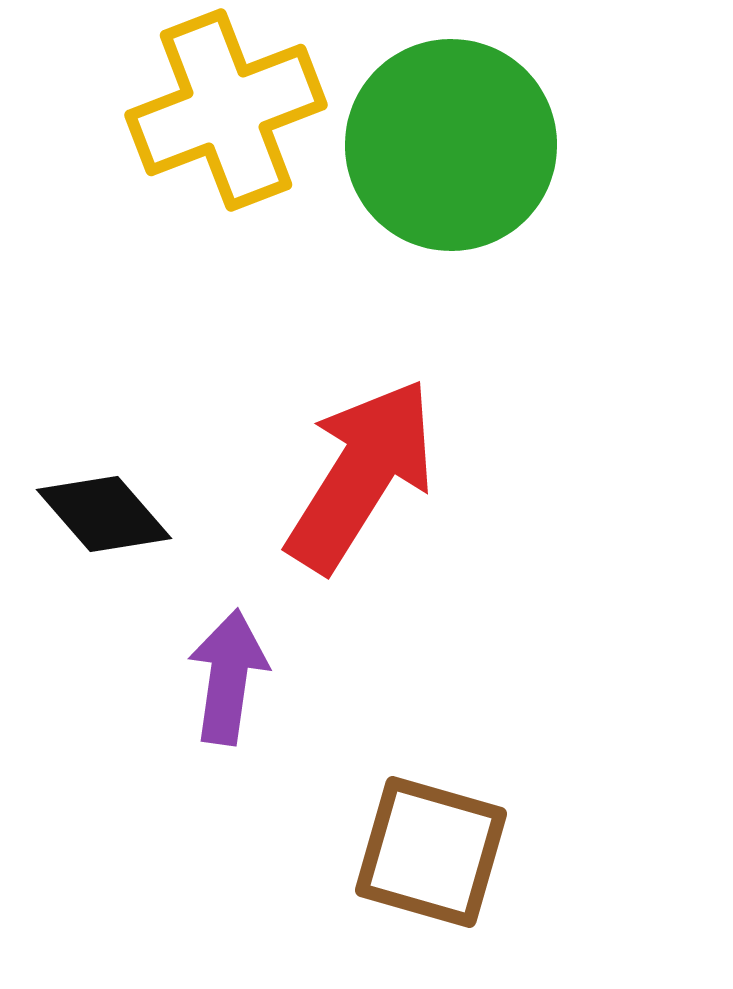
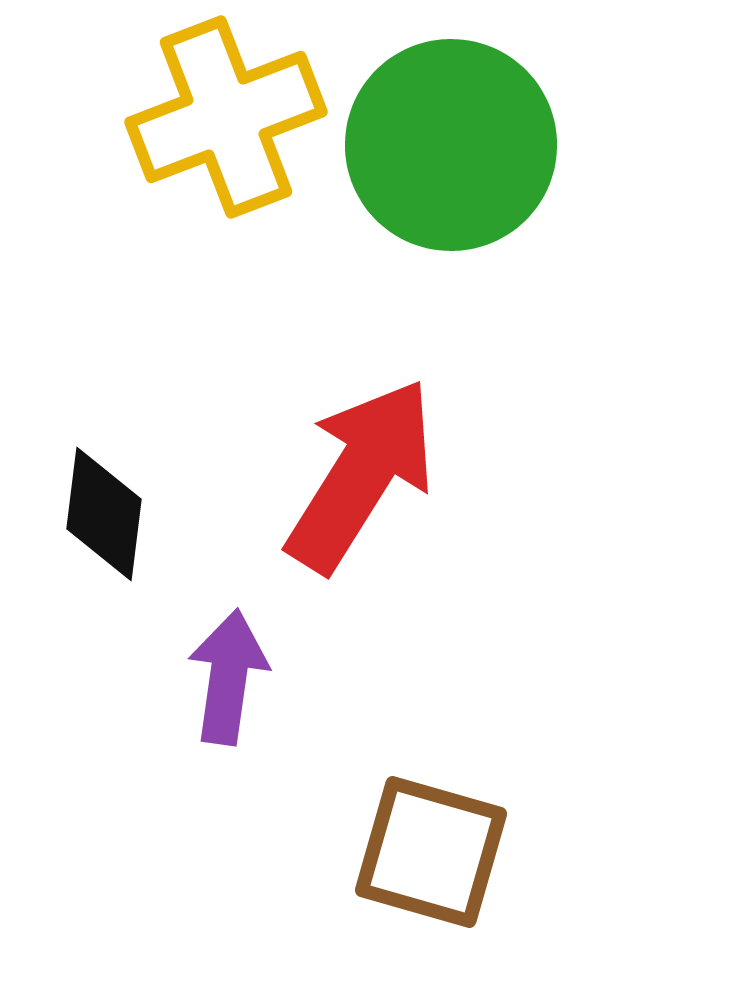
yellow cross: moved 7 px down
black diamond: rotated 48 degrees clockwise
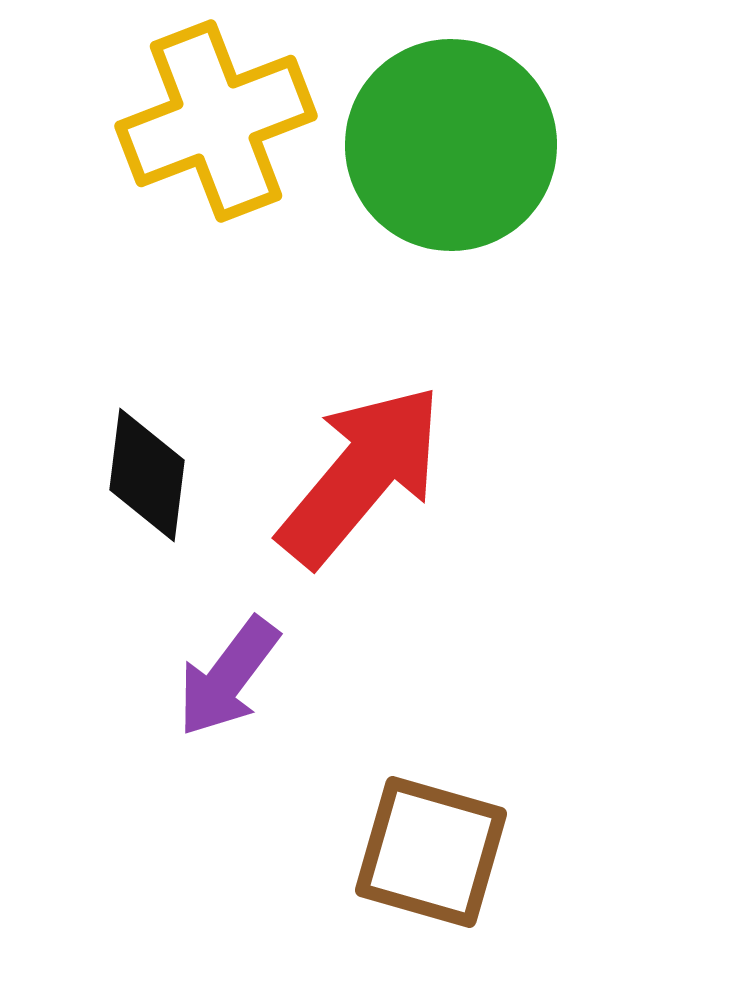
yellow cross: moved 10 px left, 4 px down
red arrow: rotated 8 degrees clockwise
black diamond: moved 43 px right, 39 px up
purple arrow: rotated 151 degrees counterclockwise
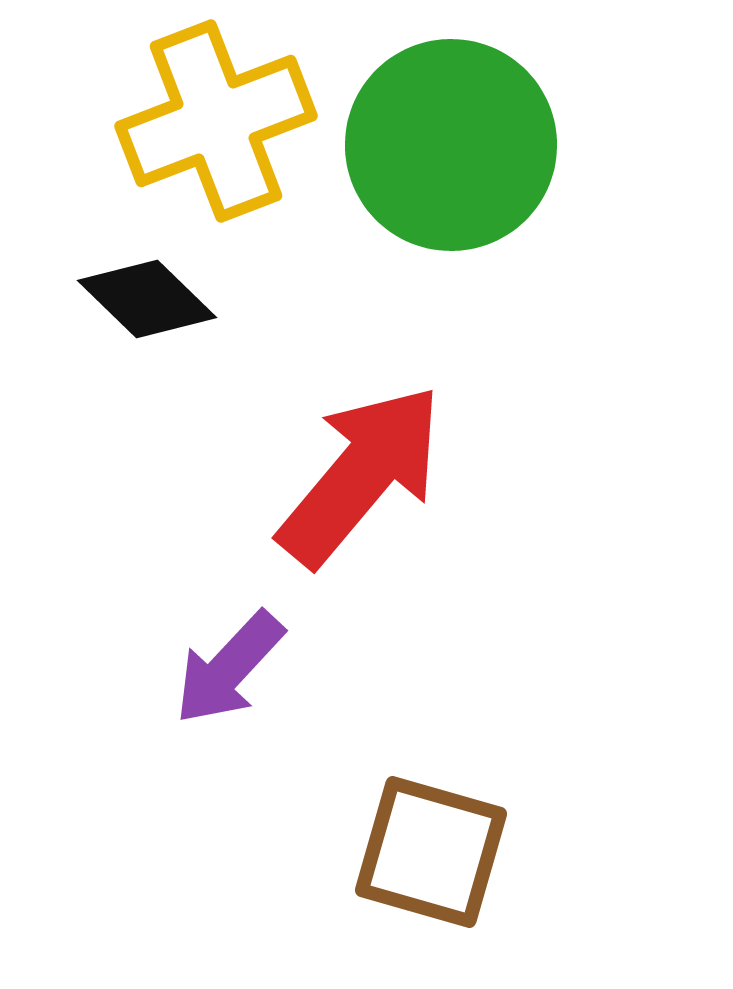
black diamond: moved 176 px up; rotated 53 degrees counterclockwise
purple arrow: moved 1 px right, 9 px up; rotated 6 degrees clockwise
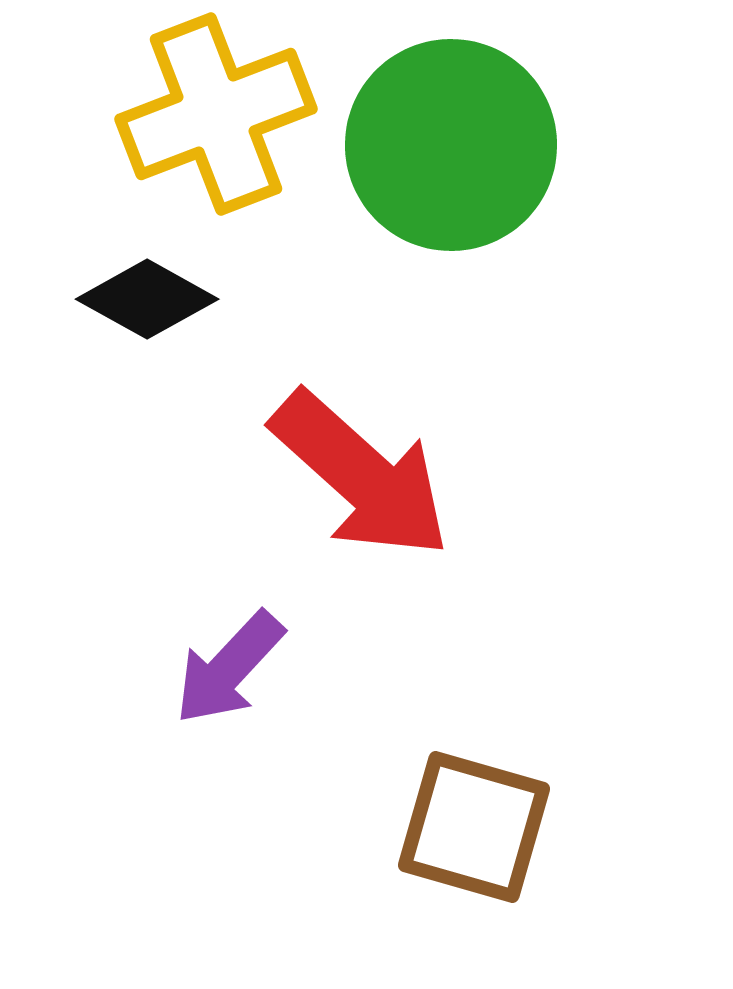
yellow cross: moved 7 px up
black diamond: rotated 15 degrees counterclockwise
red arrow: rotated 92 degrees clockwise
brown square: moved 43 px right, 25 px up
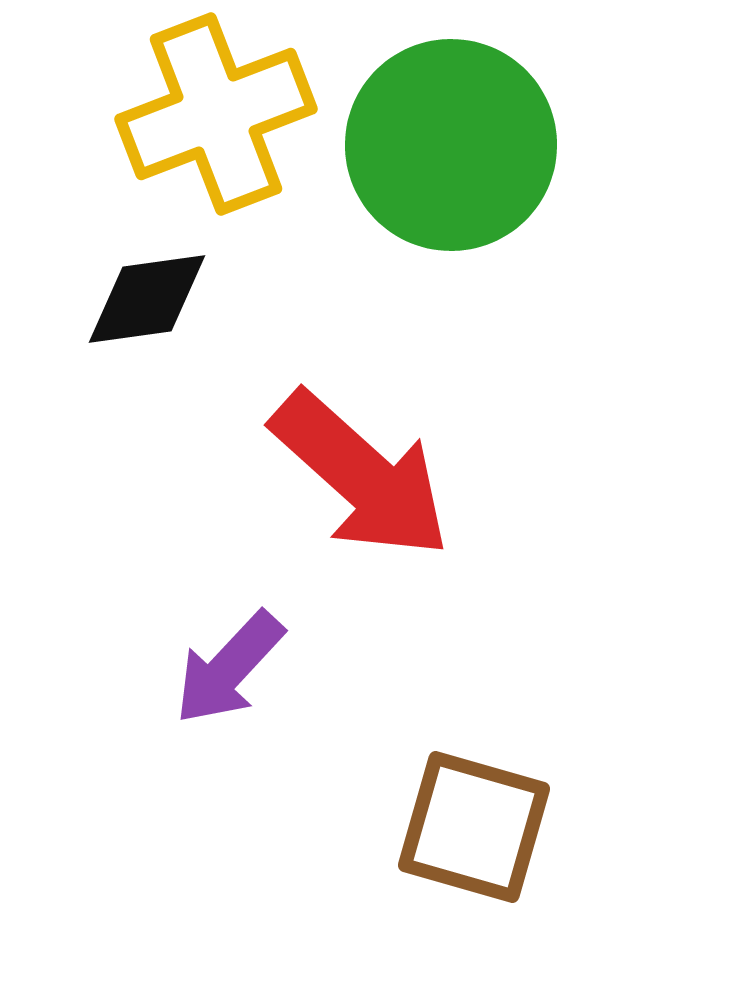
black diamond: rotated 37 degrees counterclockwise
